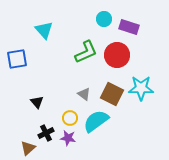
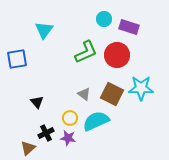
cyan triangle: rotated 18 degrees clockwise
cyan semicircle: rotated 12 degrees clockwise
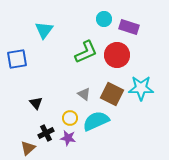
black triangle: moved 1 px left, 1 px down
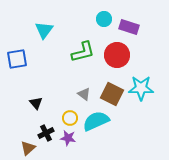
green L-shape: moved 3 px left; rotated 10 degrees clockwise
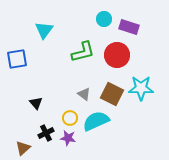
brown triangle: moved 5 px left
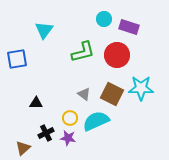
black triangle: rotated 48 degrees counterclockwise
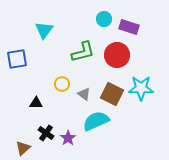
yellow circle: moved 8 px left, 34 px up
black cross: rotated 28 degrees counterclockwise
purple star: rotated 28 degrees clockwise
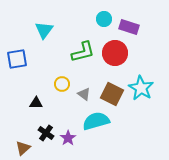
red circle: moved 2 px left, 2 px up
cyan star: rotated 30 degrees clockwise
cyan semicircle: rotated 8 degrees clockwise
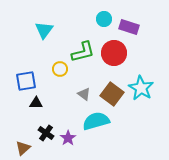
red circle: moved 1 px left
blue square: moved 9 px right, 22 px down
yellow circle: moved 2 px left, 15 px up
brown square: rotated 10 degrees clockwise
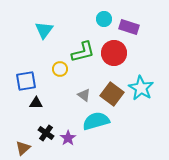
gray triangle: moved 1 px down
